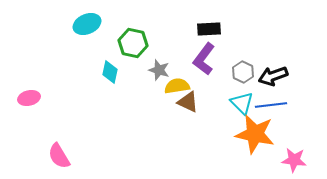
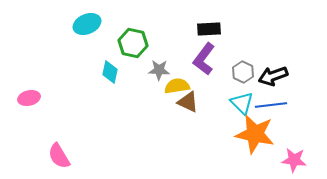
gray star: rotated 15 degrees counterclockwise
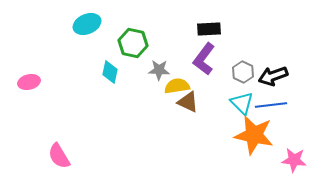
pink ellipse: moved 16 px up
orange star: moved 1 px left, 1 px down
